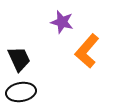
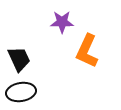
purple star: rotated 15 degrees counterclockwise
orange L-shape: rotated 16 degrees counterclockwise
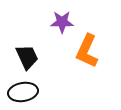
black trapezoid: moved 8 px right, 2 px up
black ellipse: moved 2 px right
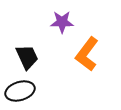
orange L-shape: moved 3 px down; rotated 12 degrees clockwise
black ellipse: moved 3 px left, 1 px up; rotated 8 degrees counterclockwise
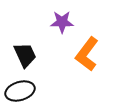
black trapezoid: moved 2 px left, 2 px up
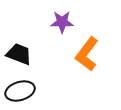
black trapezoid: moved 6 px left, 1 px up; rotated 44 degrees counterclockwise
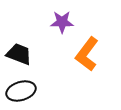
black ellipse: moved 1 px right
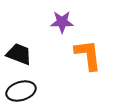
orange L-shape: moved 1 px right, 1 px down; rotated 136 degrees clockwise
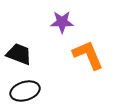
orange L-shape: rotated 16 degrees counterclockwise
black ellipse: moved 4 px right
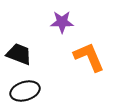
orange L-shape: moved 1 px right, 2 px down
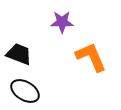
orange L-shape: moved 2 px right
black ellipse: rotated 48 degrees clockwise
